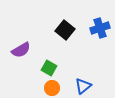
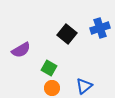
black square: moved 2 px right, 4 px down
blue triangle: moved 1 px right
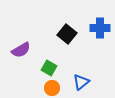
blue cross: rotated 18 degrees clockwise
blue triangle: moved 3 px left, 4 px up
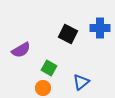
black square: moved 1 px right; rotated 12 degrees counterclockwise
orange circle: moved 9 px left
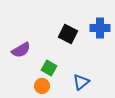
orange circle: moved 1 px left, 2 px up
